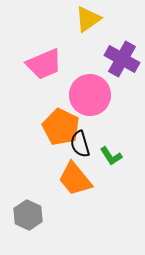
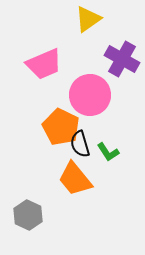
green L-shape: moved 3 px left, 4 px up
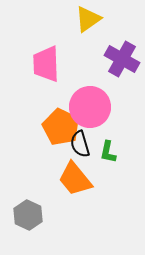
pink trapezoid: moved 2 px right; rotated 111 degrees clockwise
pink circle: moved 12 px down
green L-shape: rotated 45 degrees clockwise
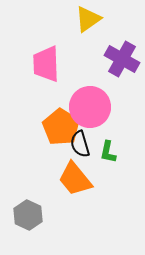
orange pentagon: rotated 6 degrees clockwise
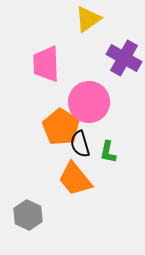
purple cross: moved 2 px right, 1 px up
pink circle: moved 1 px left, 5 px up
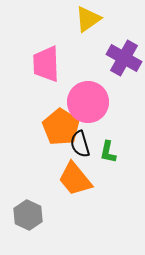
pink circle: moved 1 px left
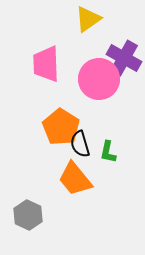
pink circle: moved 11 px right, 23 px up
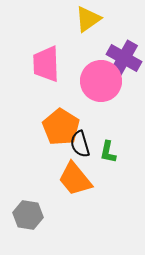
pink circle: moved 2 px right, 2 px down
gray hexagon: rotated 16 degrees counterclockwise
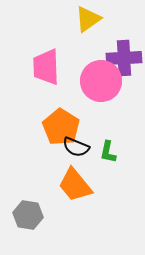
purple cross: rotated 32 degrees counterclockwise
pink trapezoid: moved 3 px down
black semicircle: moved 4 px left, 3 px down; rotated 52 degrees counterclockwise
orange trapezoid: moved 6 px down
